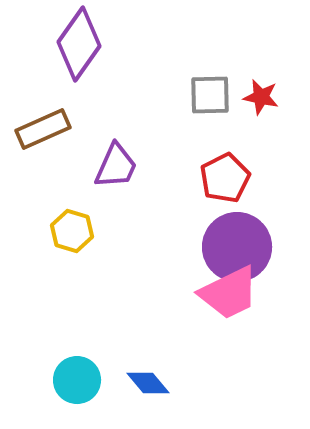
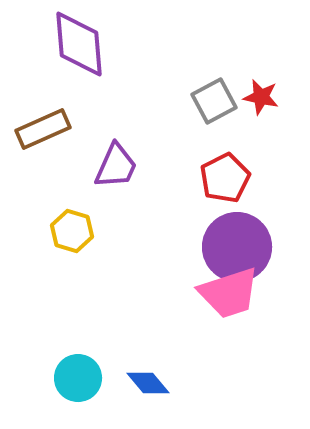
purple diamond: rotated 40 degrees counterclockwise
gray square: moved 4 px right, 6 px down; rotated 27 degrees counterclockwise
pink trapezoid: rotated 8 degrees clockwise
cyan circle: moved 1 px right, 2 px up
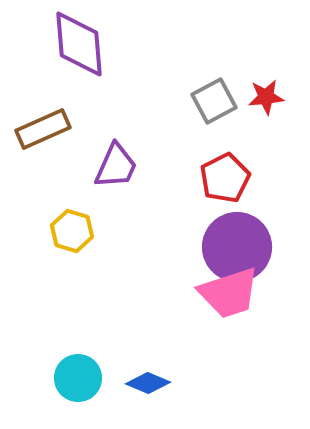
red star: moved 5 px right; rotated 18 degrees counterclockwise
blue diamond: rotated 27 degrees counterclockwise
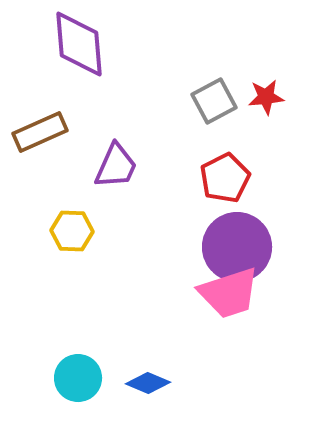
brown rectangle: moved 3 px left, 3 px down
yellow hexagon: rotated 15 degrees counterclockwise
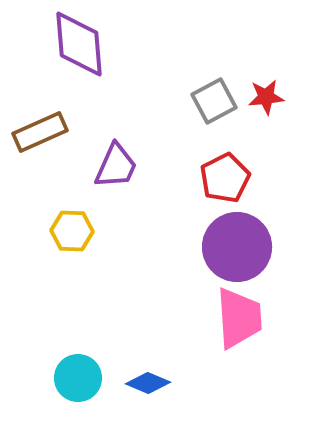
pink trapezoid: moved 10 px right, 25 px down; rotated 76 degrees counterclockwise
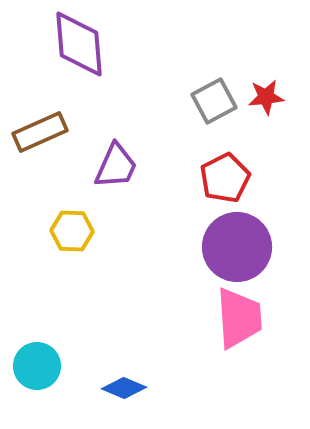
cyan circle: moved 41 px left, 12 px up
blue diamond: moved 24 px left, 5 px down
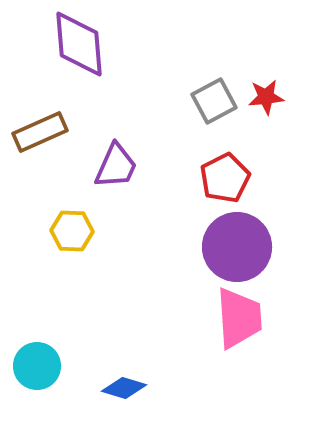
blue diamond: rotated 6 degrees counterclockwise
